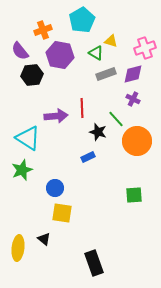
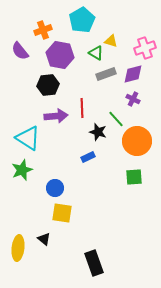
black hexagon: moved 16 px right, 10 px down
green square: moved 18 px up
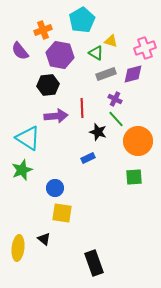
purple cross: moved 18 px left
orange circle: moved 1 px right
blue rectangle: moved 1 px down
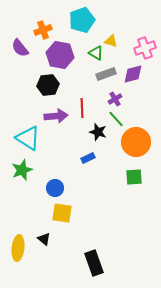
cyan pentagon: rotated 10 degrees clockwise
purple semicircle: moved 3 px up
purple cross: rotated 32 degrees clockwise
orange circle: moved 2 px left, 1 px down
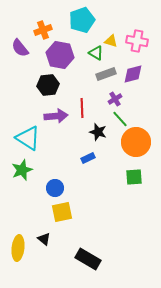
pink cross: moved 8 px left, 7 px up; rotated 30 degrees clockwise
green line: moved 4 px right
yellow square: moved 1 px up; rotated 20 degrees counterclockwise
black rectangle: moved 6 px left, 4 px up; rotated 40 degrees counterclockwise
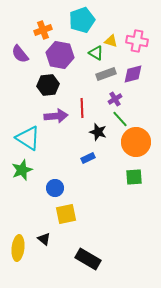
purple semicircle: moved 6 px down
yellow square: moved 4 px right, 2 px down
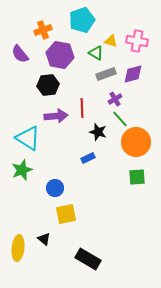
green square: moved 3 px right
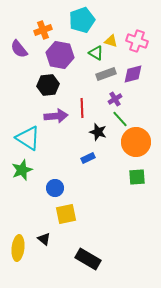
pink cross: rotated 10 degrees clockwise
purple semicircle: moved 1 px left, 5 px up
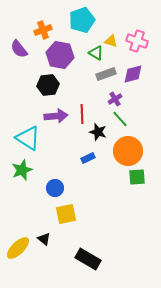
red line: moved 6 px down
orange circle: moved 8 px left, 9 px down
yellow ellipse: rotated 40 degrees clockwise
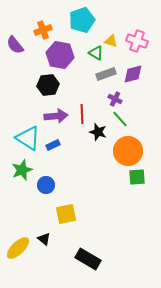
purple semicircle: moved 4 px left, 4 px up
purple cross: rotated 32 degrees counterclockwise
blue rectangle: moved 35 px left, 13 px up
blue circle: moved 9 px left, 3 px up
